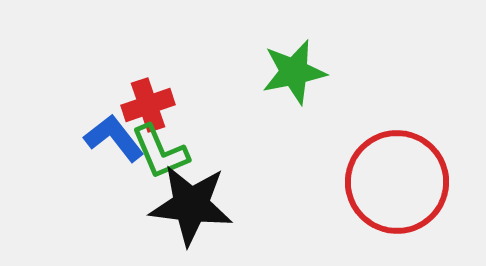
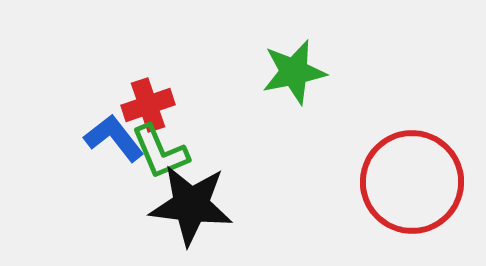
red circle: moved 15 px right
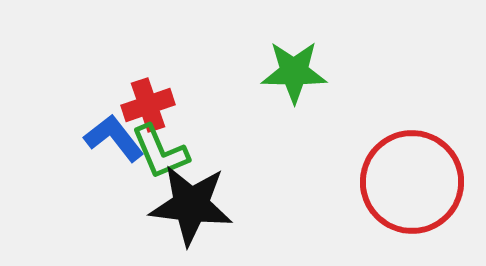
green star: rotated 12 degrees clockwise
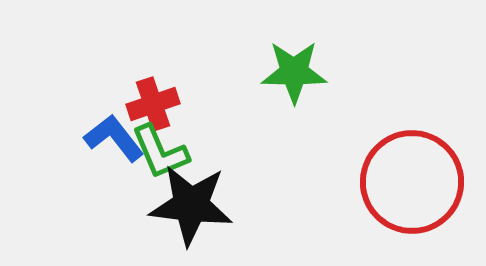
red cross: moved 5 px right, 1 px up
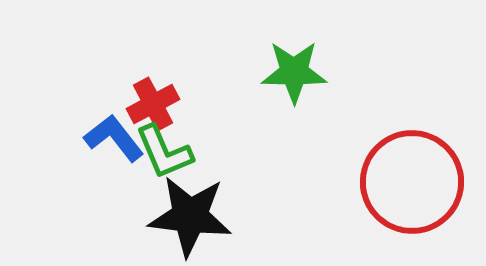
red cross: rotated 9 degrees counterclockwise
green L-shape: moved 4 px right
black star: moved 1 px left, 11 px down
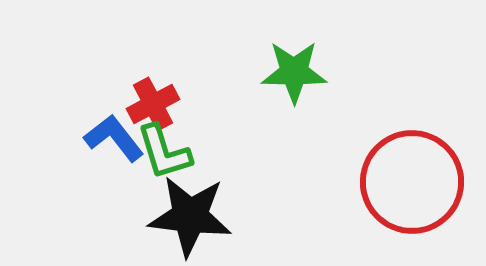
green L-shape: rotated 6 degrees clockwise
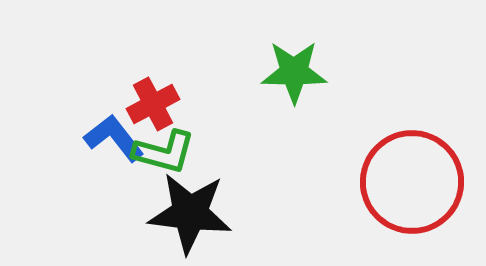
green L-shape: rotated 58 degrees counterclockwise
black star: moved 3 px up
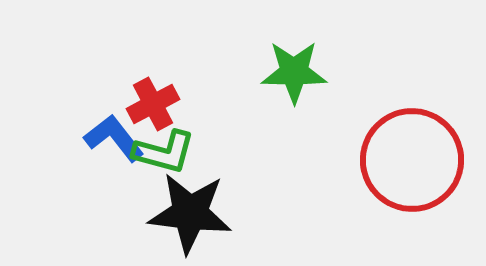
red circle: moved 22 px up
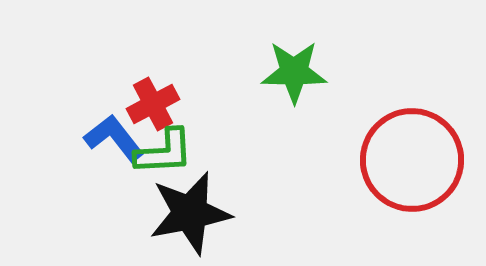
green L-shape: rotated 18 degrees counterclockwise
black star: rotated 18 degrees counterclockwise
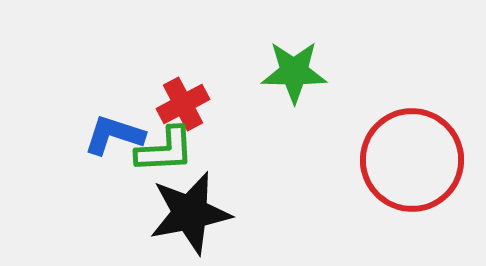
red cross: moved 30 px right
blue L-shape: moved 3 px up; rotated 34 degrees counterclockwise
green L-shape: moved 1 px right, 2 px up
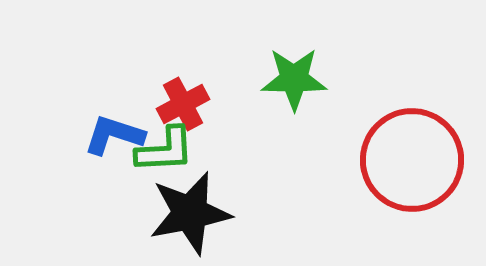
green star: moved 7 px down
